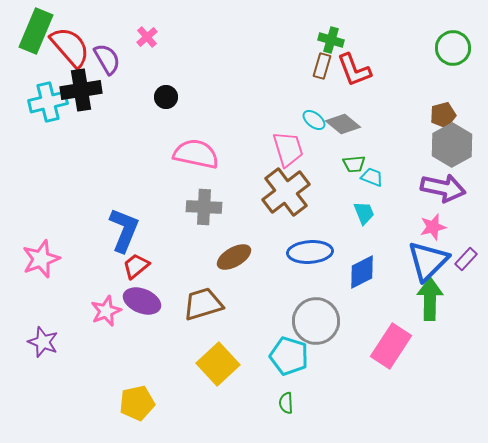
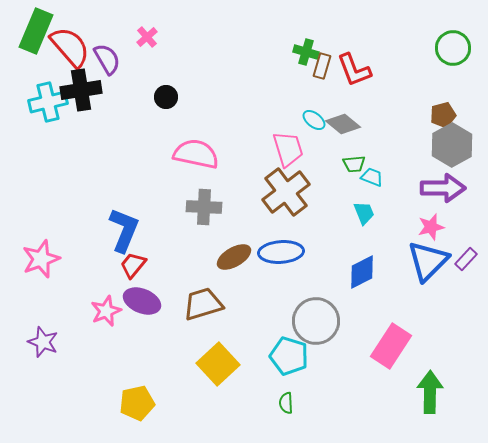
green cross at (331, 40): moved 25 px left, 12 px down
purple arrow at (443, 188): rotated 12 degrees counterclockwise
pink star at (433, 227): moved 2 px left
blue ellipse at (310, 252): moved 29 px left
red trapezoid at (136, 266): moved 3 px left, 1 px up; rotated 12 degrees counterclockwise
green arrow at (430, 299): moved 93 px down
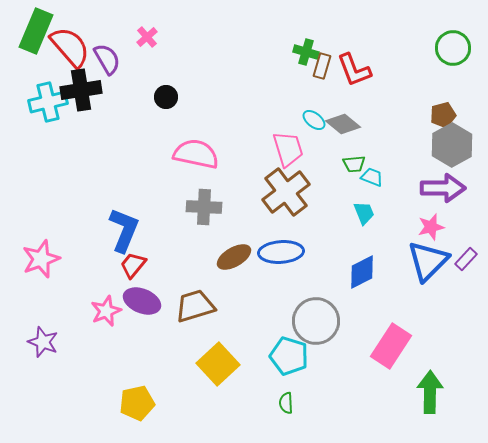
brown trapezoid at (203, 304): moved 8 px left, 2 px down
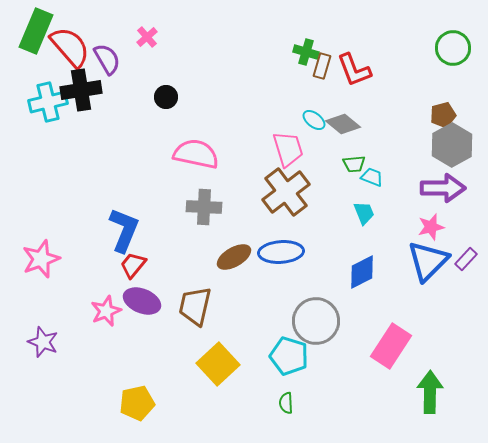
brown trapezoid at (195, 306): rotated 60 degrees counterclockwise
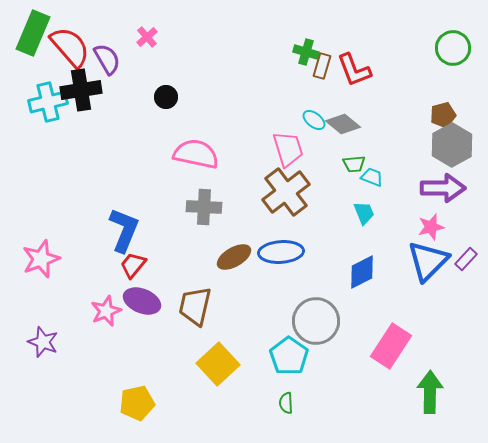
green rectangle at (36, 31): moved 3 px left, 2 px down
cyan pentagon at (289, 356): rotated 18 degrees clockwise
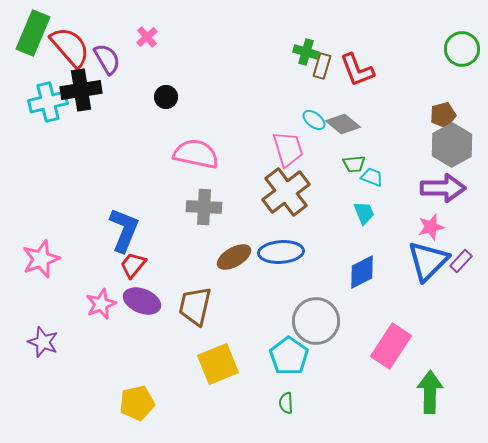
green circle at (453, 48): moved 9 px right, 1 px down
red L-shape at (354, 70): moved 3 px right
purple rectangle at (466, 259): moved 5 px left, 2 px down
pink star at (106, 311): moved 5 px left, 7 px up
yellow square at (218, 364): rotated 21 degrees clockwise
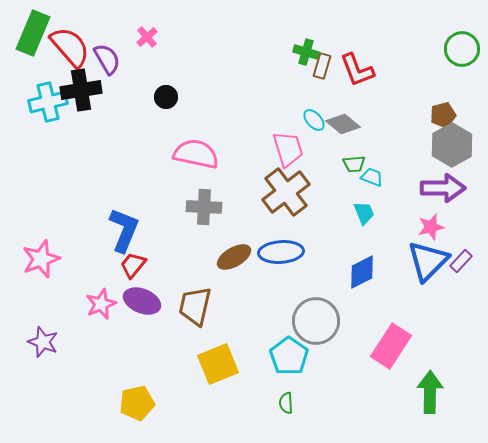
cyan ellipse at (314, 120): rotated 10 degrees clockwise
